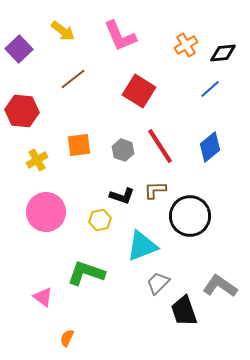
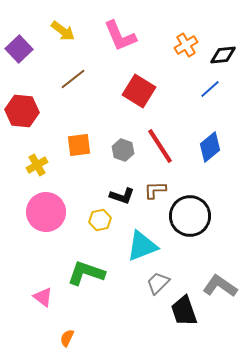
black diamond: moved 2 px down
yellow cross: moved 5 px down
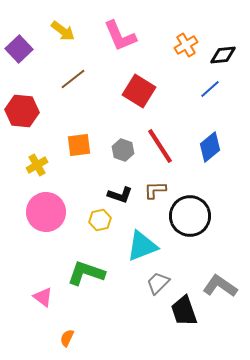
black L-shape: moved 2 px left, 1 px up
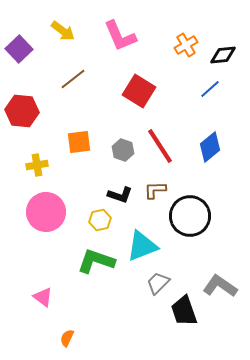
orange square: moved 3 px up
yellow cross: rotated 20 degrees clockwise
green L-shape: moved 10 px right, 12 px up
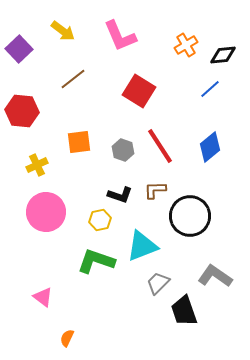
yellow cross: rotated 15 degrees counterclockwise
gray L-shape: moved 5 px left, 10 px up
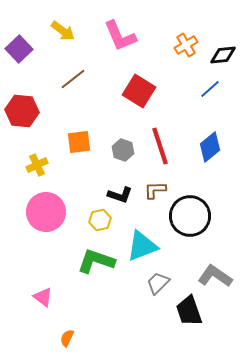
red line: rotated 15 degrees clockwise
black trapezoid: moved 5 px right
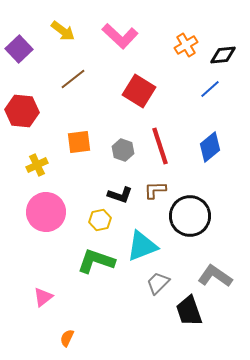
pink L-shape: rotated 24 degrees counterclockwise
pink triangle: rotated 45 degrees clockwise
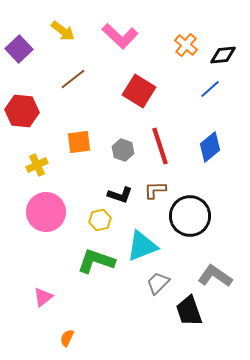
orange cross: rotated 20 degrees counterclockwise
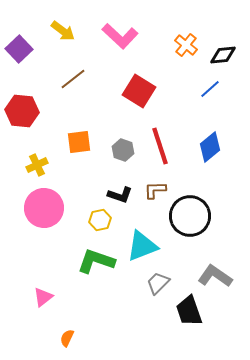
pink circle: moved 2 px left, 4 px up
